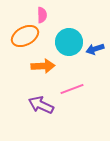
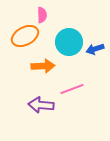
purple arrow: rotated 20 degrees counterclockwise
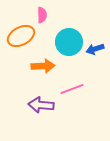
orange ellipse: moved 4 px left
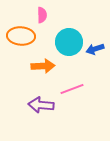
orange ellipse: rotated 32 degrees clockwise
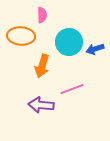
orange arrow: moved 1 px left; rotated 110 degrees clockwise
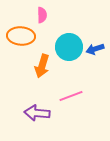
cyan circle: moved 5 px down
pink line: moved 1 px left, 7 px down
purple arrow: moved 4 px left, 8 px down
